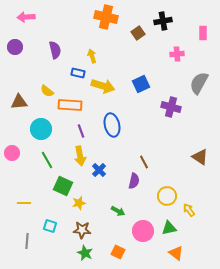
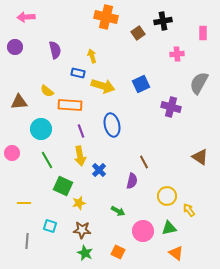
purple semicircle at (134, 181): moved 2 px left
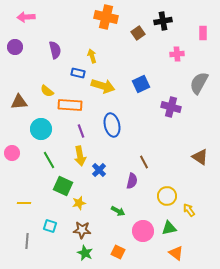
green line at (47, 160): moved 2 px right
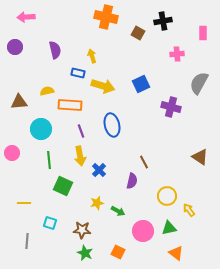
brown square at (138, 33): rotated 24 degrees counterclockwise
yellow semicircle at (47, 91): rotated 128 degrees clockwise
green line at (49, 160): rotated 24 degrees clockwise
yellow star at (79, 203): moved 18 px right
cyan square at (50, 226): moved 3 px up
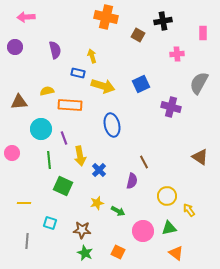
brown square at (138, 33): moved 2 px down
purple line at (81, 131): moved 17 px left, 7 px down
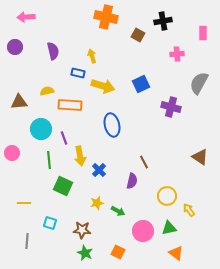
purple semicircle at (55, 50): moved 2 px left, 1 px down
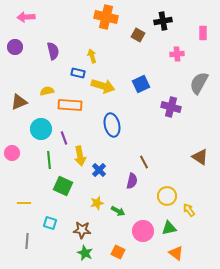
brown triangle at (19, 102): rotated 18 degrees counterclockwise
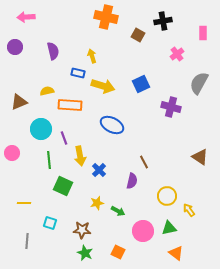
pink cross at (177, 54): rotated 32 degrees counterclockwise
blue ellipse at (112, 125): rotated 50 degrees counterclockwise
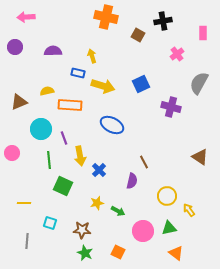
purple semicircle at (53, 51): rotated 78 degrees counterclockwise
